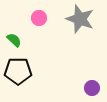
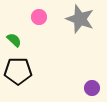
pink circle: moved 1 px up
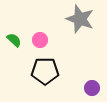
pink circle: moved 1 px right, 23 px down
black pentagon: moved 27 px right
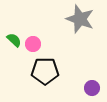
pink circle: moved 7 px left, 4 px down
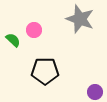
green semicircle: moved 1 px left
pink circle: moved 1 px right, 14 px up
purple circle: moved 3 px right, 4 px down
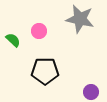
gray star: rotated 8 degrees counterclockwise
pink circle: moved 5 px right, 1 px down
purple circle: moved 4 px left
